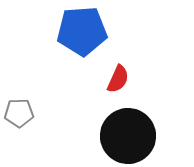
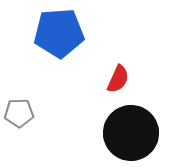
blue pentagon: moved 23 px left, 2 px down
black circle: moved 3 px right, 3 px up
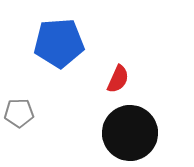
blue pentagon: moved 10 px down
black circle: moved 1 px left
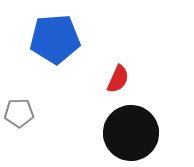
blue pentagon: moved 4 px left, 4 px up
black circle: moved 1 px right
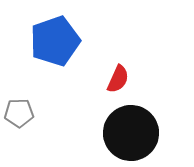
blue pentagon: moved 2 px down; rotated 15 degrees counterclockwise
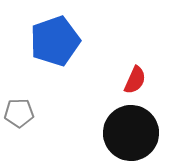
red semicircle: moved 17 px right, 1 px down
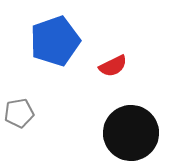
red semicircle: moved 22 px left, 14 px up; rotated 40 degrees clockwise
gray pentagon: rotated 8 degrees counterclockwise
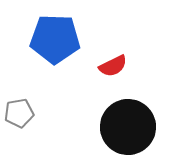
blue pentagon: moved 2 px up; rotated 21 degrees clockwise
black circle: moved 3 px left, 6 px up
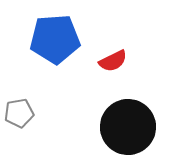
blue pentagon: rotated 6 degrees counterclockwise
red semicircle: moved 5 px up
